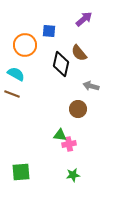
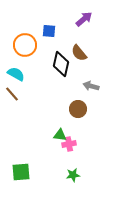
brown line: rotated 28 degrees clockwise
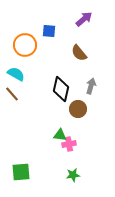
black diamond: moved 25 px down
gray arrow: rotated 91 degrees clockwise
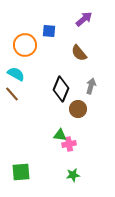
black diamond: rotated 10 degrees clockwise
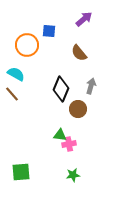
orange circle: moved 2 px right
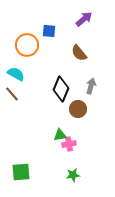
green triangle: rotated 16 degrees counterclockwise
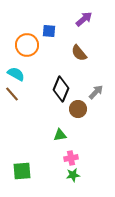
gray arrow: moved 5 px right, 6 px down; rotated 28 degrees clockwise
pink cross: moved 2 px right, 14 px down
green square: moved 1 px right, 1 px up
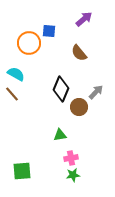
orange circle: moved 2 px right, 2 px up
brown circle: moved 1 px right, 2 px up
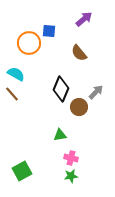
pink cross: rotated 24 degrees clockwise
green square: rotated 24 degrees counterclockwise
green star: moved 2 px left, 1 px down
